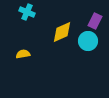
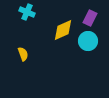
purple rectangle: moved 5 px left, 3 px up
yellow diamond: moved 1 px right, 2 px up
yellow semicircle: rotated 80 degrees clockwise
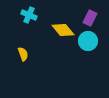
cyan cross: moved 2 px right, 3 px down
yellow diamond: rotated 75 degrees clockwise
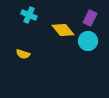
yellow semicircle: rotated 128 degrees clockwise
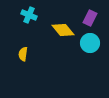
cyan circle: moved 2 px right, 2 px down
yellow semicircle: rotated 80 degrees clockwise
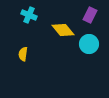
purple rectangle: moved 3 px up
cyan circle: moved 1 px left, 1 px down
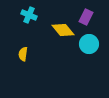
purple rectangle: moved 4 px left, 2 px down
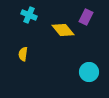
cyan circle: moved 28 px down
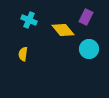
cyan cross: moved 5 px down
cyan circle: moved 23 px up
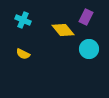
cyan cross: moved 6 px left
yellow semicircle: rotated 72 degrees counterclockwise
